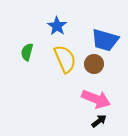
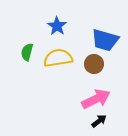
yellow semicircle: moved 7 px left, 1 px up; rotated 76 degrees counterclockwise
pink arrow: rotated 48 degrees counterclockwise
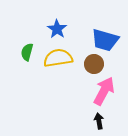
blue star: moved 3 px down
pink arrow: moved 8 px right, 8 px up; rotated 36 degrees counterclockwise
black arrow: rotated 63 degrees counterclockwise
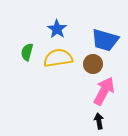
brown circle: moved 1 px left
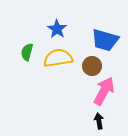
brown circle: moved 1 px left, 2 px down
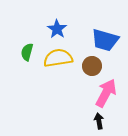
pink arrow: moved 2 px right, 2 px down
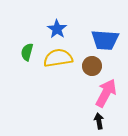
blue trapezoid: rotated 12 degrees counterclockwise
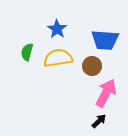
black arrow: rotated 56 degrees clockwise
